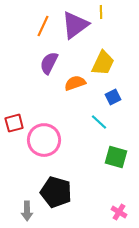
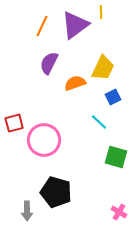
orange line: moved 1 px left
yellow trapezoid: moved 5 px down
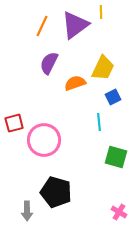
cyan line: rotated 42 degrees clockwise
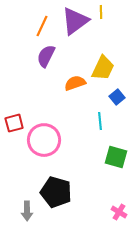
purple triangle: moved 4 px up
purple semicircle: moved 3 px left, 7 px up
blue square: moved 4 px right; rotated 14 degrees counterclockwise
cyan line: moved 1 px right, 1 px up
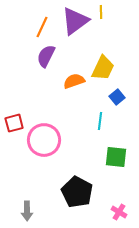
orange line: moved 1 px down
orange semicircle: moved 1 px left, 2 px up
cyan line: rotated 12 degrees clockwise
green square: rotated 10 degrees counterclockwise
black pentagon: moved 21 px right; rotated 12 degrees clockwise
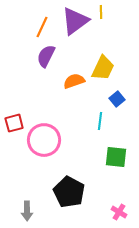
blue square: moved 2 px down
black pentagon: moved 8 px left
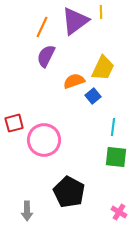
blue square: moved 24 px left, 3 px up
cyan line: moved 13 px right, 6 px down
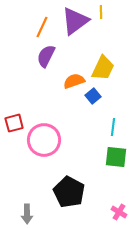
gray arrow: moved 3 px down
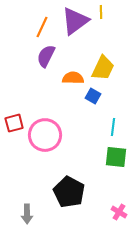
orange semicircle: moved 1 px left, 3 px up; rotated 20 degrees clockwise
blue square: rotated 21 degrees counterclockwise
pink circle: moved 1 px right, 5 px up
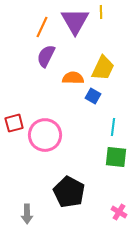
purple triangle: rotated 24 degrees counterclockwise
